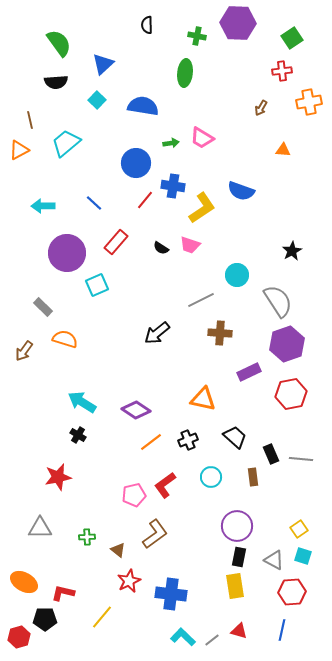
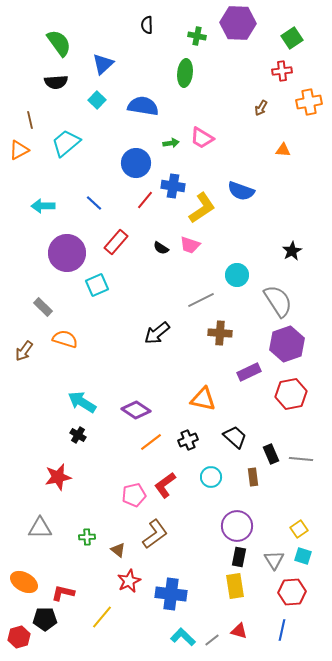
gray triangle at (274, 560): rotated 30 degrees clockwise
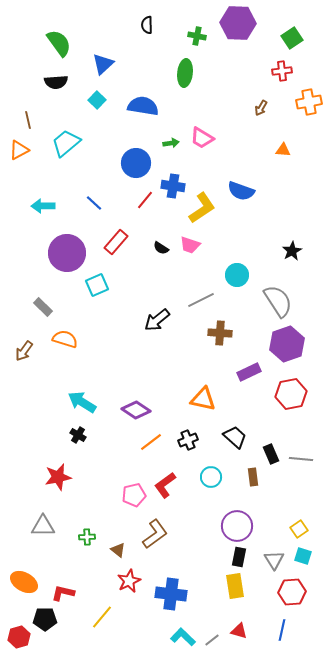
brown line at (30, 120): moved 2 px left
black arrow at (157, 333): moved 13 px up
gray triangle at (40, 528): moved 3 px right, 2 px up
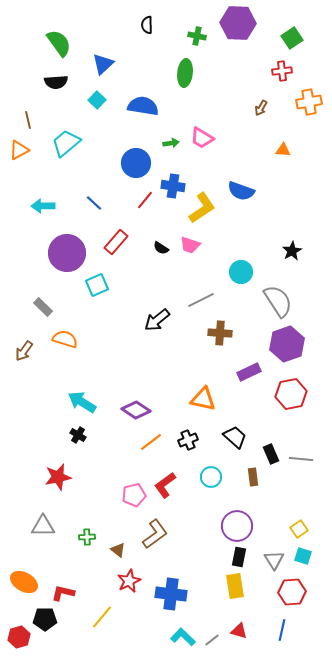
cyan circle at (237, 275): moved 4 px right, 3 px up
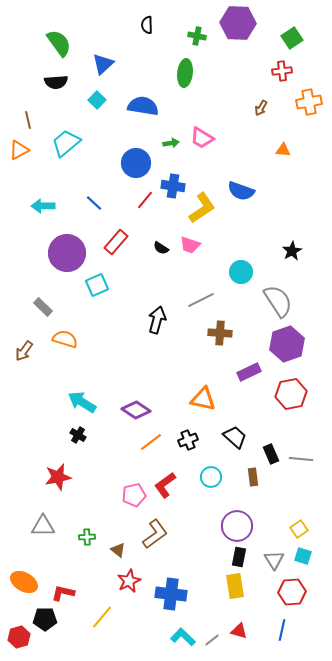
black arrow at (157, 320): rotated 144 degrees clockwise
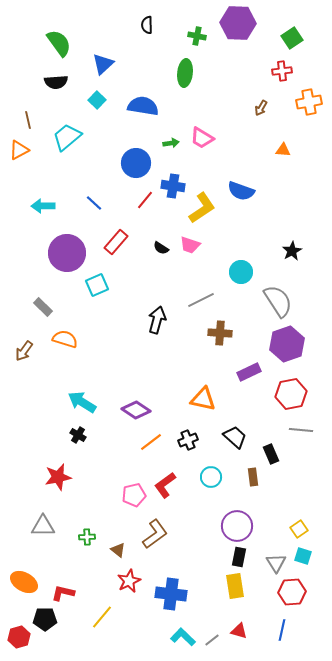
cyan trapezoid at (66, 143): moved 1 px right, 6 px up
gray line at (301, 459): moved 29 px up
gray triangle at (274, 560): moved 2 px right, 3 px down
